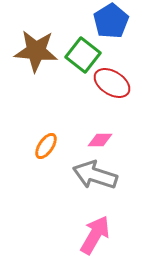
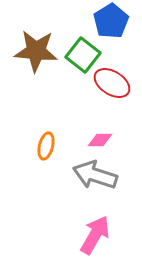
orange ellipse: rotated 20 degrees counterclockwise
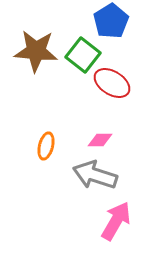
pink arrow: moved 21 px right, 14 px up
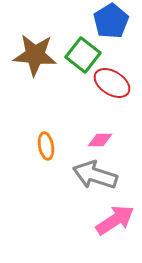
brown star: moved 1 px left, 4 px down
orange ellipse: rotated 24 degrees counterclockwise
pink arrow: moved 1 px left, 1 px up; rotated 27 degrees clockwise
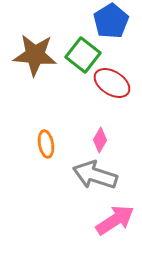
pink diamond: rotated 60 degrees counterclockwise
orange ellipse: moved 2 px up
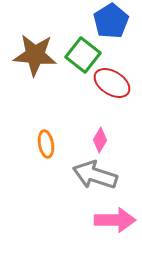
pink arrow: rotated 33 degrees clockwise
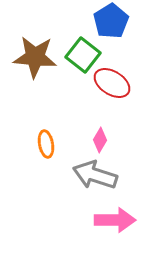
brown star: moved 2 px down
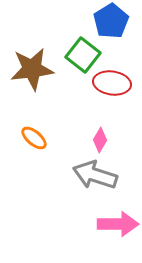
brown star: moved 3 px left, 12 px down; rotated 12 degrees counterclockwise
red ellipse: rotated 24 degrees counterclockwise
orange ellipse: moved 12 px left, 6 px up; rotated 40 degrees counterclockwise
pink arrow: moved 3 px right, 4 px down
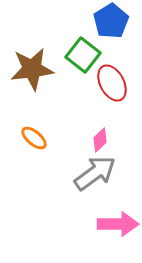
red ellipse: rotated 54 degrees clockwise
pink diamond: rotated 15 degrees clockwise
gray arrow: moved 2 px up; rotated 126 degrees clockwise
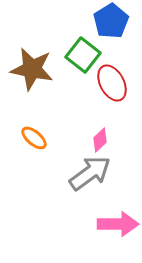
brown star: rotated 18 degrees clockwise
gray arrow: moved 5 px left
